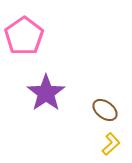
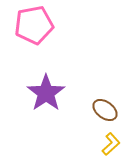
pink pentagon: moved 10 px right, 11 px up; rotated 24 degrees clockwise
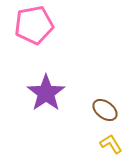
yellow L-shape: rotated 80 degrees counterclockwise
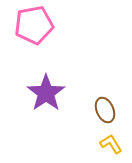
brown ellipse: rotated 30 degrees clockwise
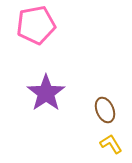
pink pentagon: moved 2 px right
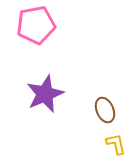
purple star: moved 1 px left, 1 px down; rotated 12 degrees clockwise
yellow L-shape: moved 5 px right; rotated 20 degrees clockwise
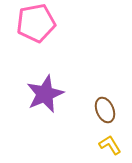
pink pentagon: moved 2 px up
yellow L-shape: moved 6 px left, 1 px down; rotated 20 degrees counterclockwise
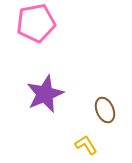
yellow L-shape: moved 24 px left
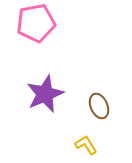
brown ellipse: moved 6 px left, 4 px up
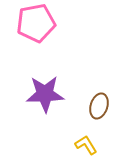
purple star: rotated 21 degrees clockwise
brown ellipse: rotated 40 degrees clockwise
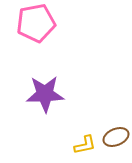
brown ellipse: moved 17 px right, 31 px down; rotated 50 degrees clockwise
yellow L-shape: moved 1 px left; rotated 110 degrees clockwise
